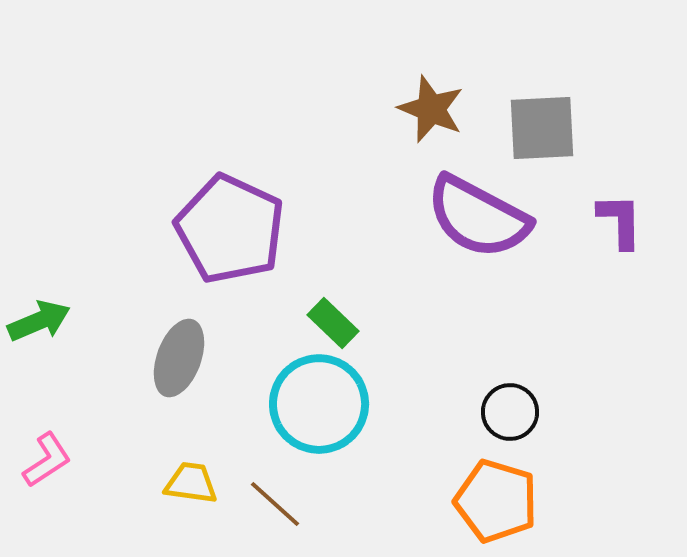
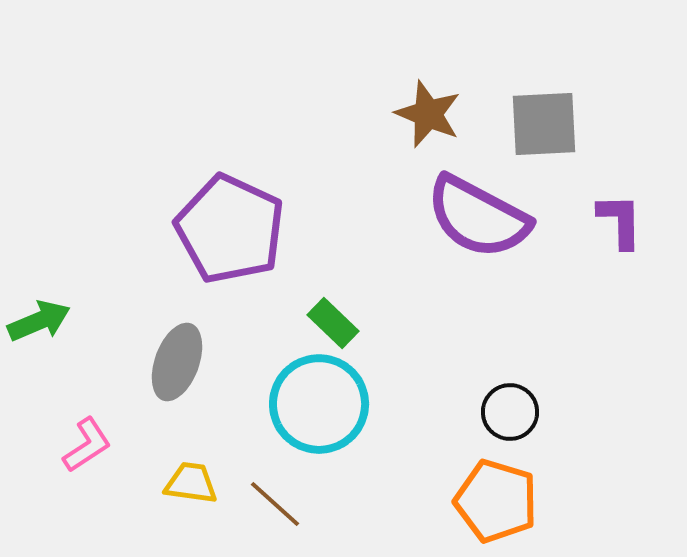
brown star: moved 3 px left, 5 px down
gray square: moved 2 px right, 4 px up
gray ellipse: moved 2 px left, 4 px down
pink L-shape: moved 40 px right, 15 px up
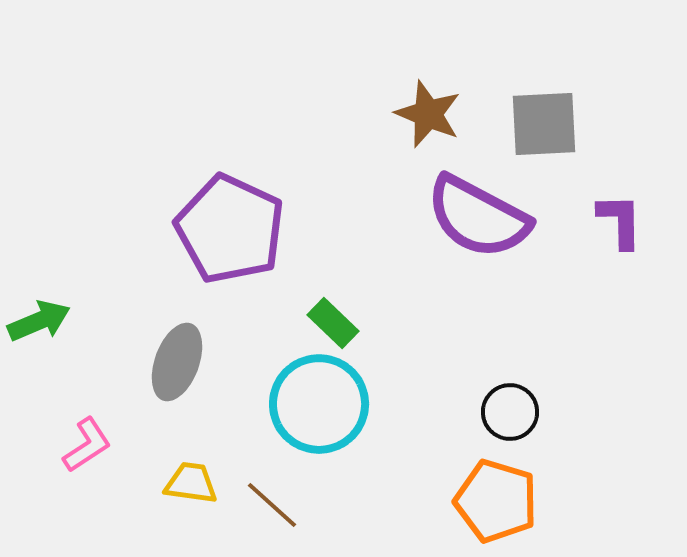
brown line: moved 3 px left, 1 px down
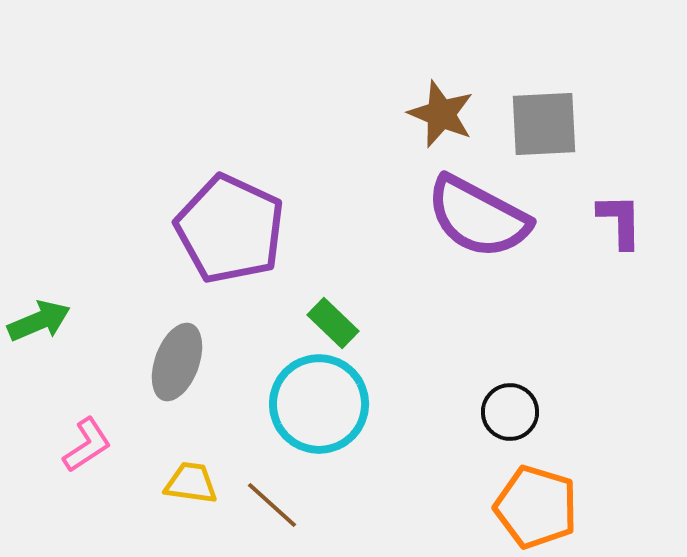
brown star: moved 13 px right
orange pentagon: moved 40 px right, 6 px down
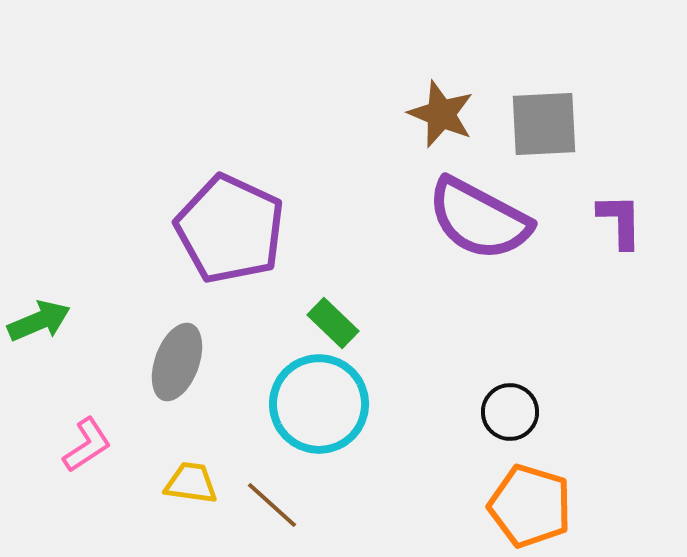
purple semicircle: moved 1 px right, 2 px down
orange pentagon: moved 6 px left, 1 px up
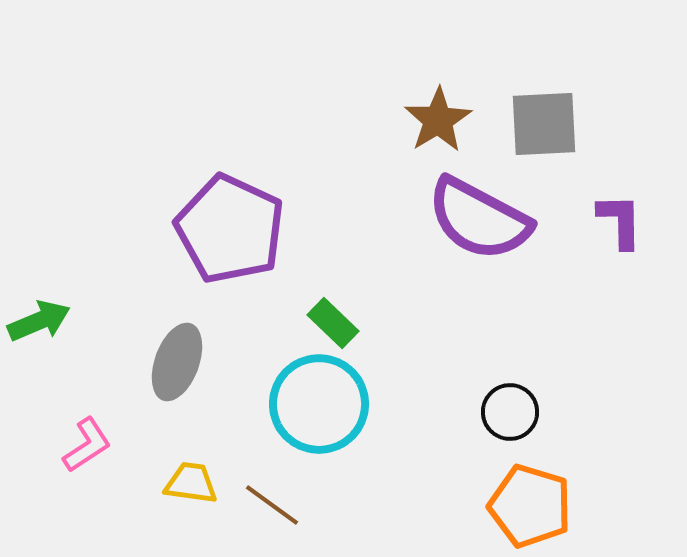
brown star: moved 3 px left, 6 px down; rotated 18 degrees clockwise
brown line: rotated 6 degrees counterclockwise
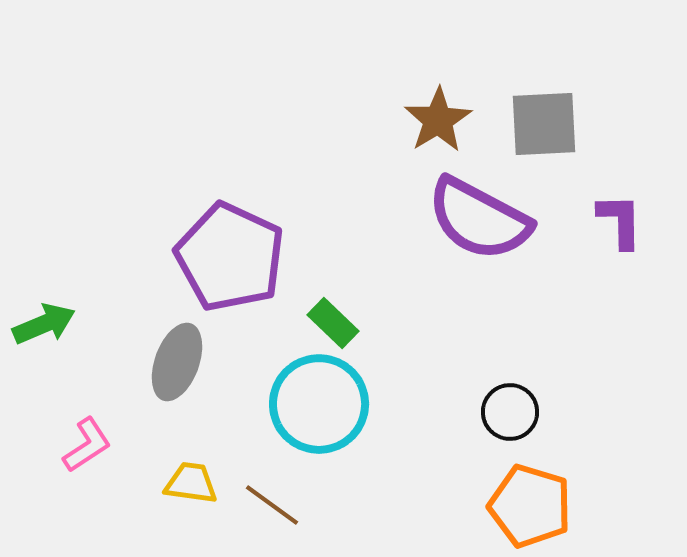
purple pentagon: moved 28 px down
green arrow: moved 5 px right, 3 px down
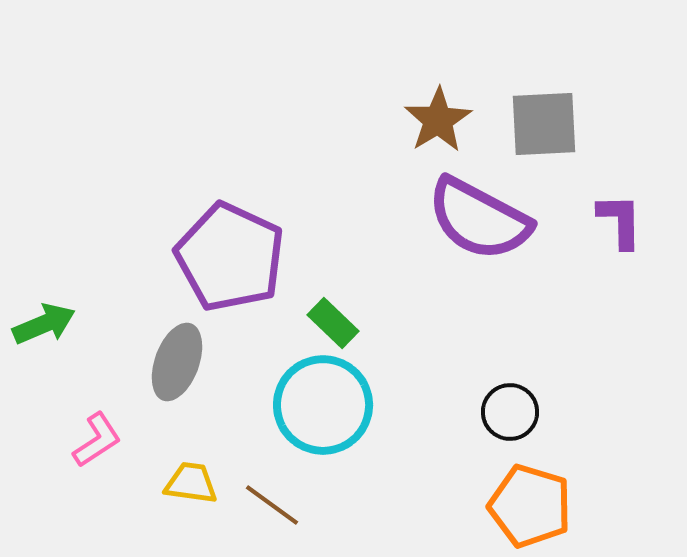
cyan circle: moved 4 px right, 1 px down
pink L-shape: moved 10 px right, 5 px up
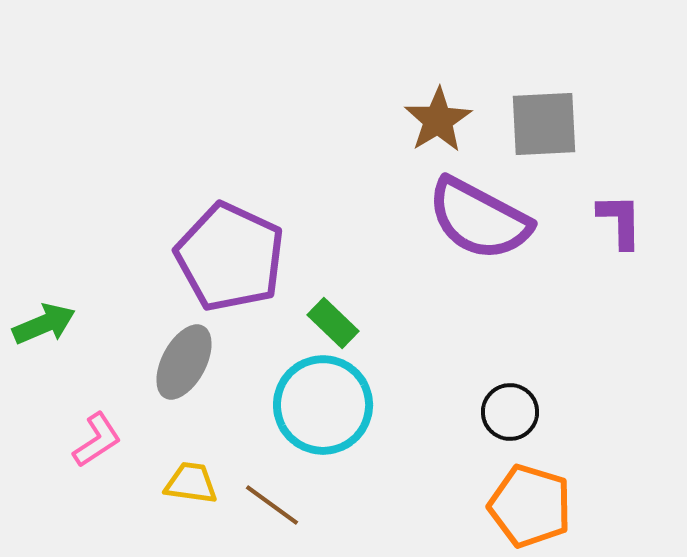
gray ellipse: moved 7 px right; rotated 8 degrees clockwise
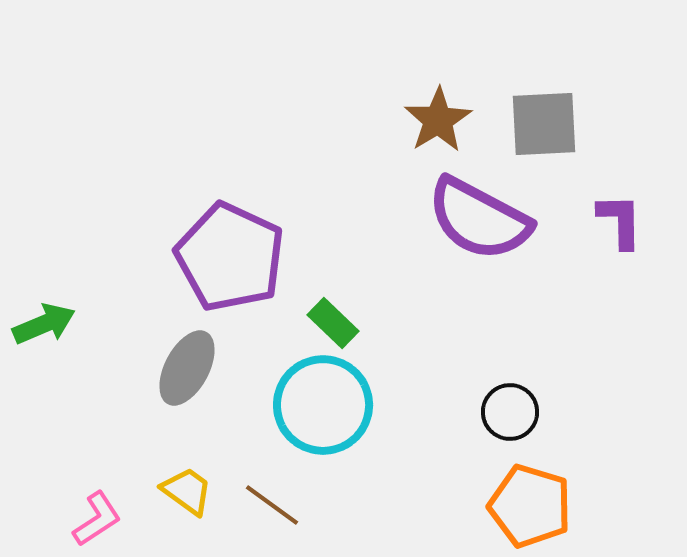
gray ellipse: moved 3 px right, 6 px down
pink L-shape: moved 79 px down
yellow trapezoid: moved 4 px left, 8 px down; rotated 28 degrees clockwise
